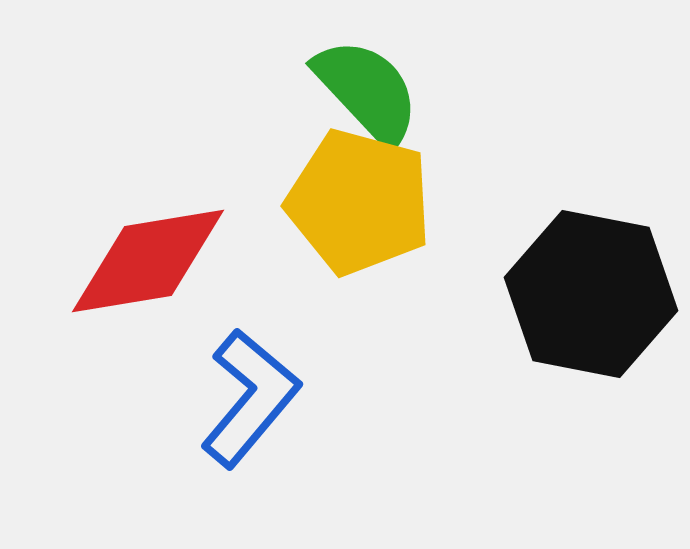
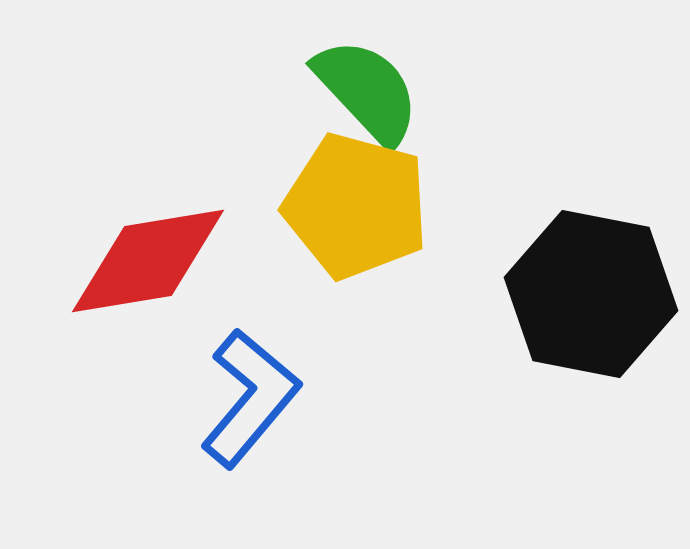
yellow pentagon: moved 3 px left, 4 px down
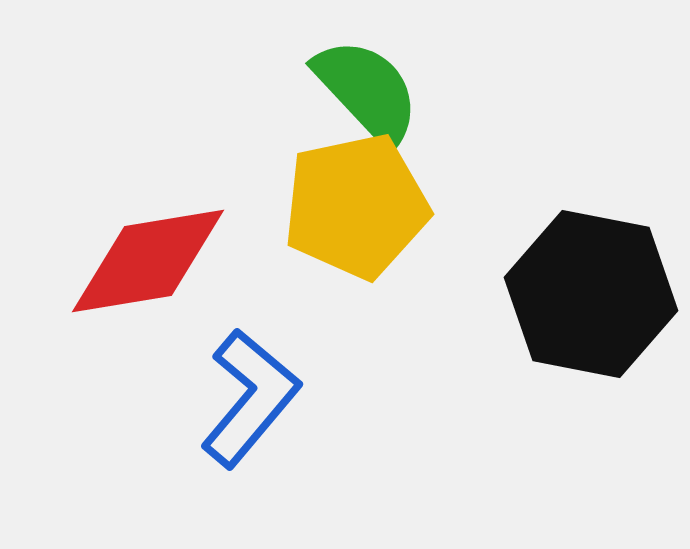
yellow pentagon: rotated 27 degrees counterclockwise
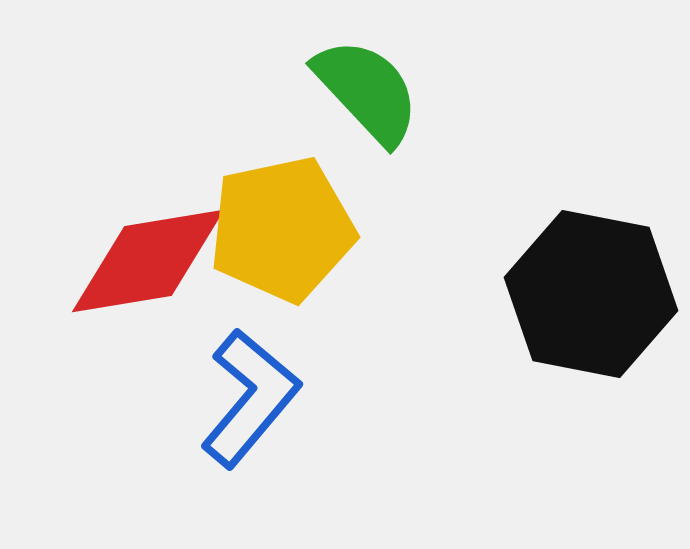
yellow pentagon: moved 74 px left, 23 px down
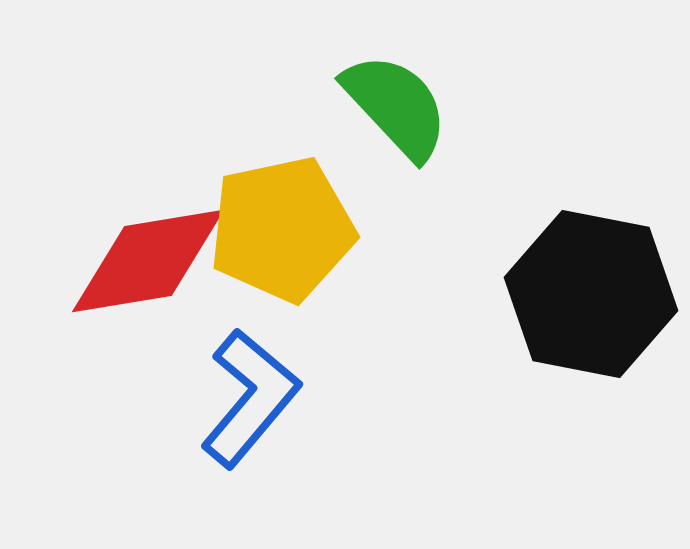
green semicircle: moved 29 px right, 15 px down
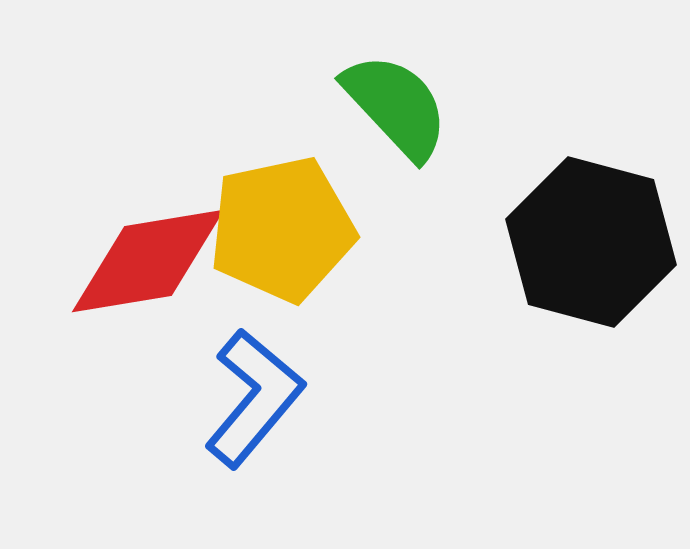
black hexagon: moved 52 px up; rotated 4 degrees clockwise
blue L-shape: moved 4 px right
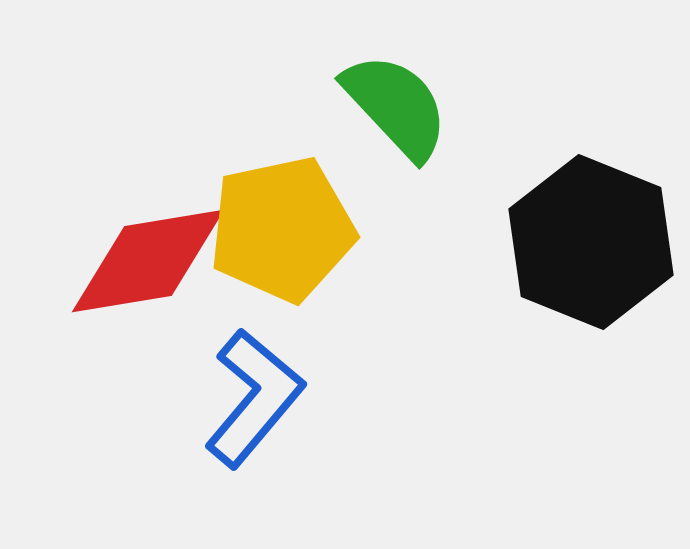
black hexagon: rotated 7 degrees clockwise
